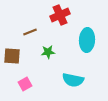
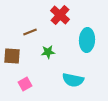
red cross: rotated 24 degrees counterclockwise
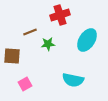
red cross: rotated 30 degrees clockwise
cyan ellipse: rotated 30 degrees clockwise
green star: moved 8 px up
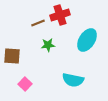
brown line: moved 8 px right, 9 px up
green star: moved 1 px down
pink square: rotated 16 degrees counterclockwise
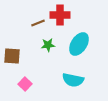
red cross: rotated 18 degrees clockwise
cyan ellipse: moved 8 px left, 4 px down
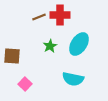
brown line: moved 1 px right, 6 px up
green star: moved 2 px right, 1 px down; rotated 24 degrees counterclockwise
cyan semicircle: moved 1 px up
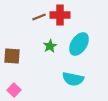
pink square: moved 11 px left, 6 px down
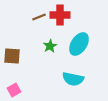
pink square: rotated 16 degrees clockwise
